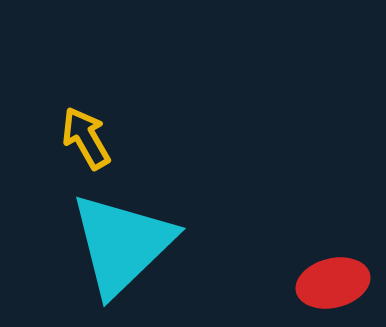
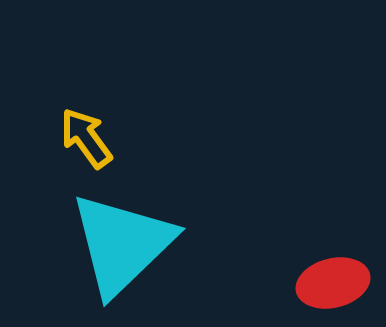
yellow arrow: rotated 6 degrees counterclockwise
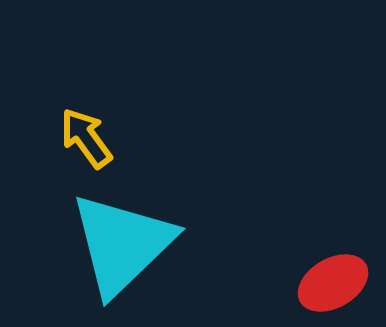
red ellipse: rotated 16 degrees counterclockwise
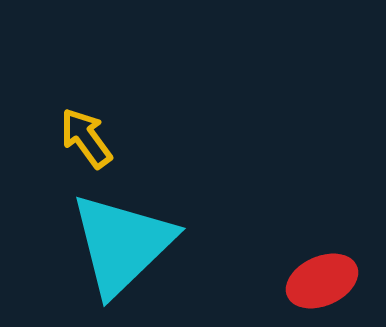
red ellipse: moved 11 px left, 2 px up; rotated 6 degrees clockwise
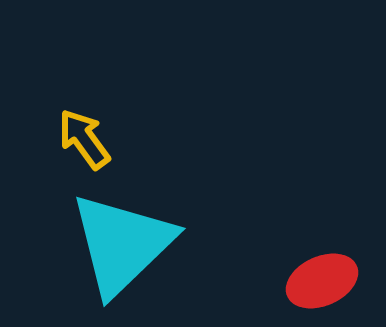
yellow arrow: moved 2 px left, 1 px down
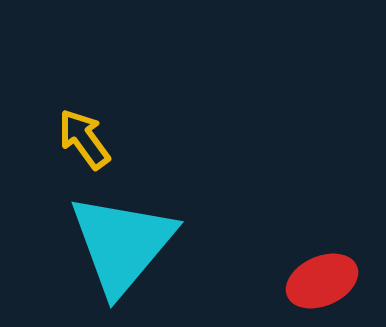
cyan triangle: rotated 6 degrees counterclockwise
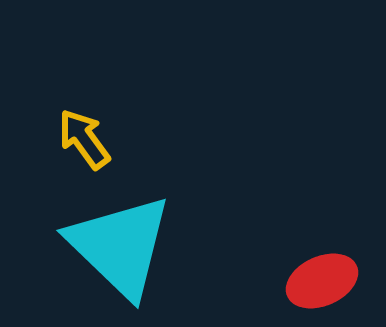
cyan triangle: moved 2 px left, 2 px down; rotated 26 degrees counterclockwise
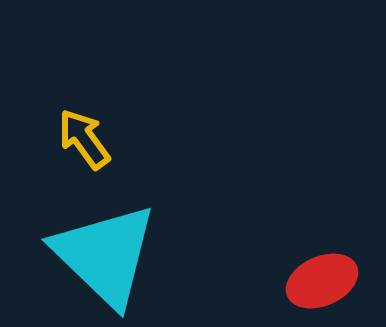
cyan triangle: moved 15 px left, 9 px down
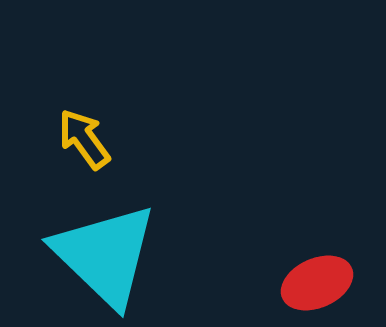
red ellipse: moved 5 px left, 2 px down
